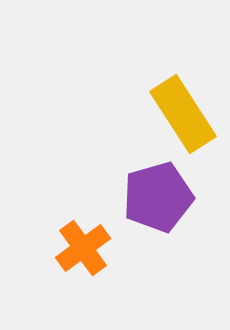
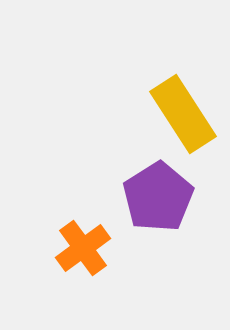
purple pentagon: rotated 16 degrees counterclockwise
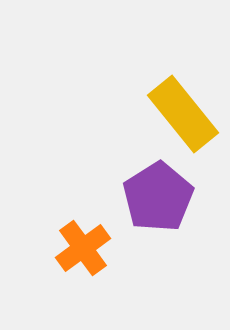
yellow rectangle: rotated 6 degrees counterclockwise
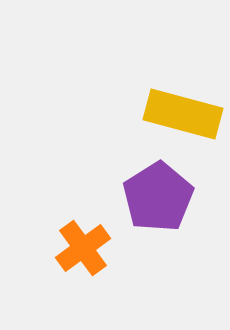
yellow rectangle: rotated 36 degrees counterclockwise
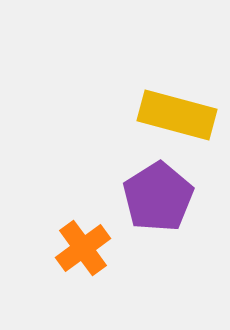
yellow rectangle: moved 6 px left, 1 px down
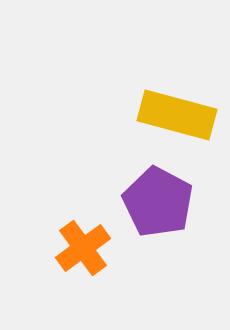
purple pentagon: moved 5 px down; rotated 12 degrees counterclockwise
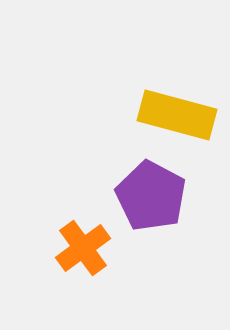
purple pentagon: moved 7 px left, 6 px up
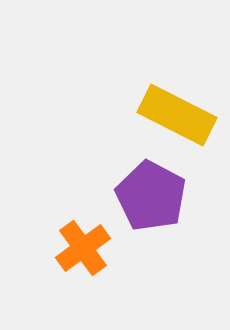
yellow rectangle: rotated 12 degrees clockwise
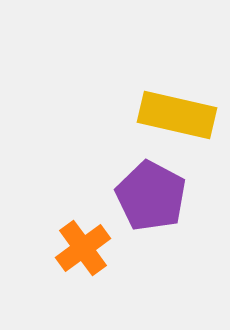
yellow rectangle: rotated 14 degrees counterclockwise
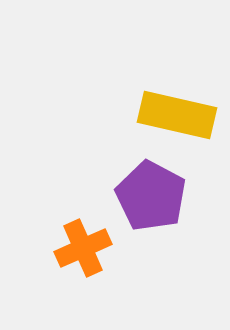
orange cross: rotated 12 degrees clockwise
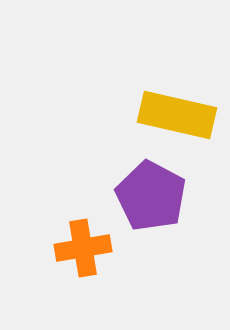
orange cross: rotated 14 degrees clockwise
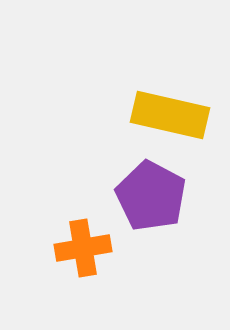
yellow rectangle: moved 7 px left
